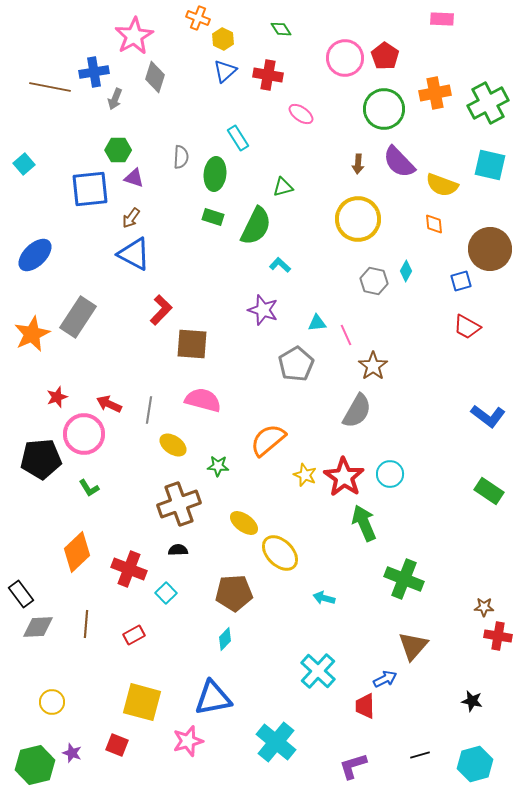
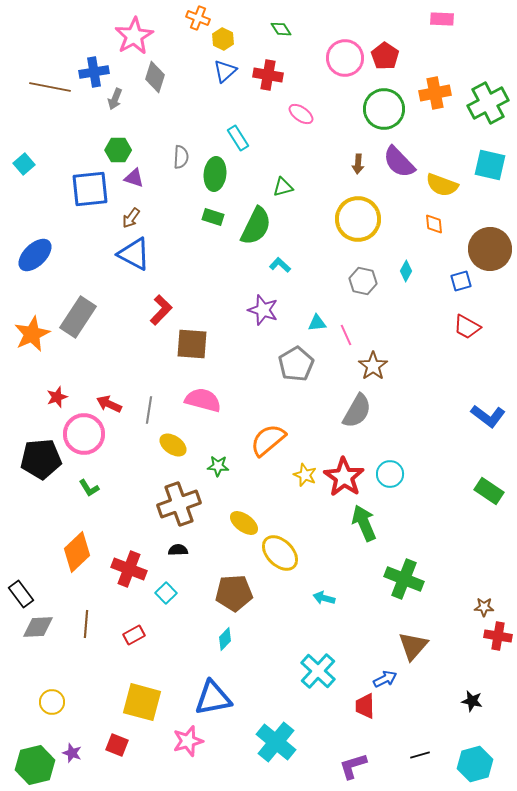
gray hexagon at (374, 281): moved 11 px left
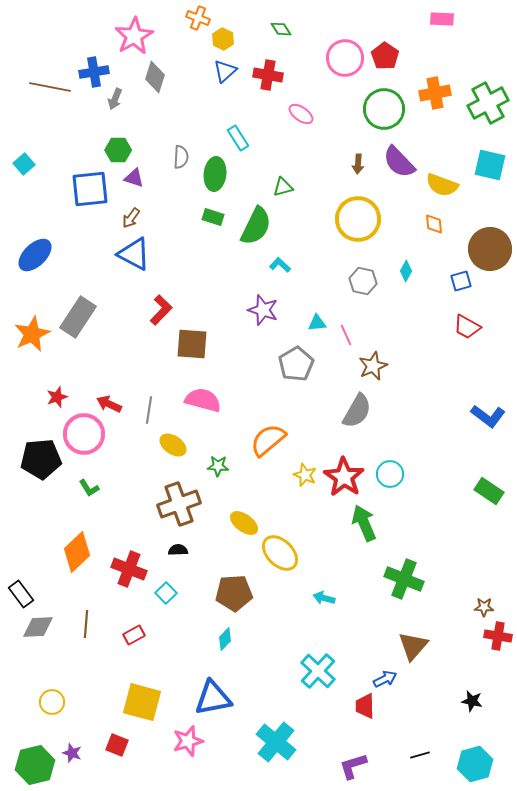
brown star at (373, 366): rotated 12 degrees clockwise
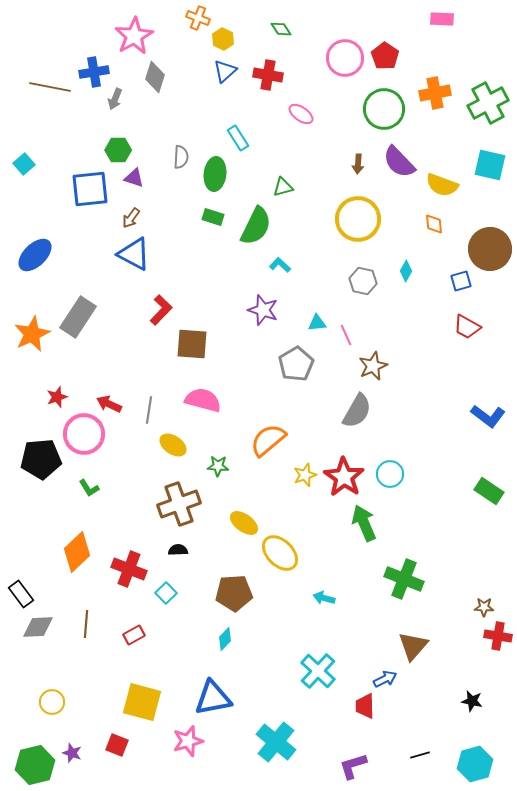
yellow star at (305, 475): rotated 30 degrees clockwise
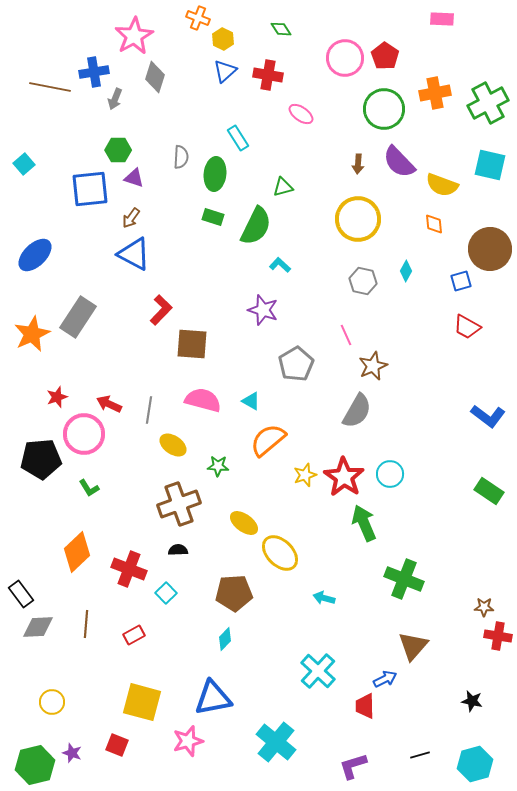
cyan triangle at (317, 323): moved 66 px left, 78 px down; rotated 36 degrees clockwise
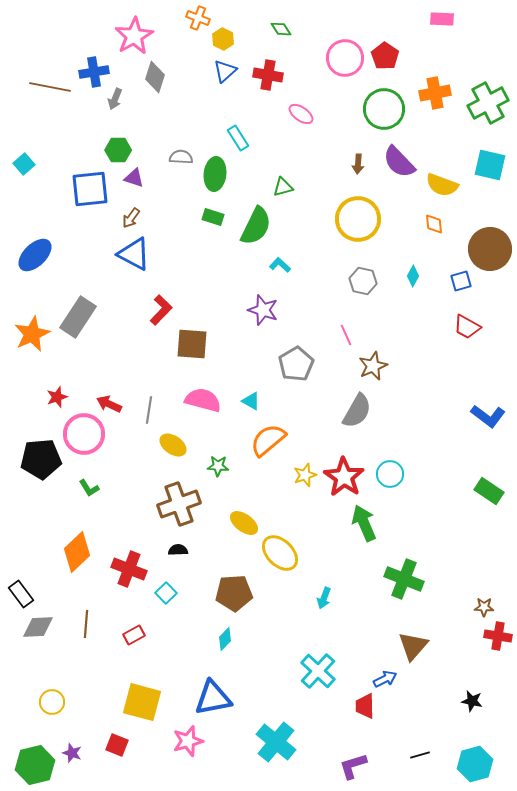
gray semicircle at (181, 157): rotated 90 degrees counterclockwise
cyan diamond at (406, 271): moved 7 px right, 5 px down
cyan arrow at (324, 598): rotated 85 degrees counterclockwise
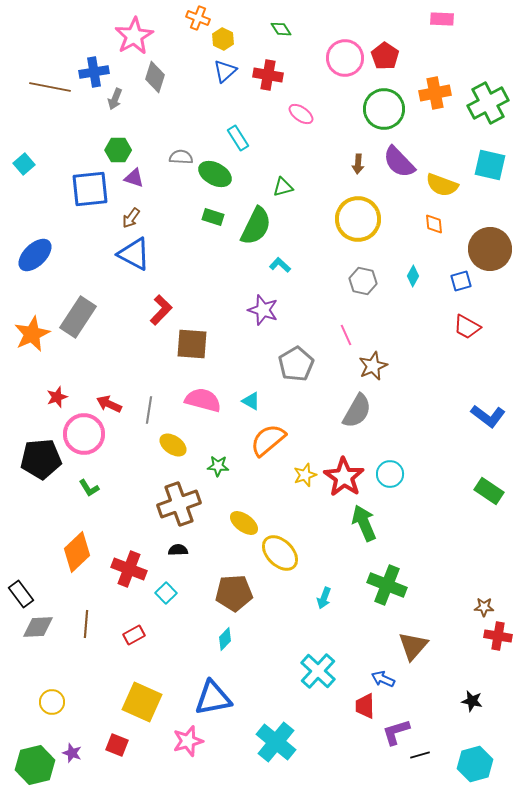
green ellipse at (215, 174): rotated 68 degrees counterclockwise
green cross at (404, 579): moved 17 px left, 6 px down
blue arrow at (385, 679): moved 2 px left; rotated 130 degrees counterclockwise
yellow square at (142, 702): rotated 9 degrees clockwise
purple L-shape at (353, 766): moved 43 px right, 34 px up
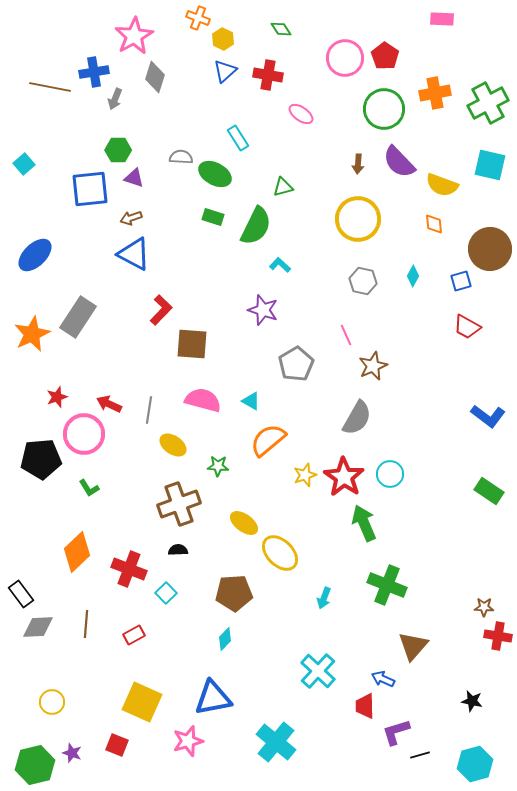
brown arrow at (131, 218): rotated 35 degrees clockwise
gray semicircle at (357, 411): moved 7 px down
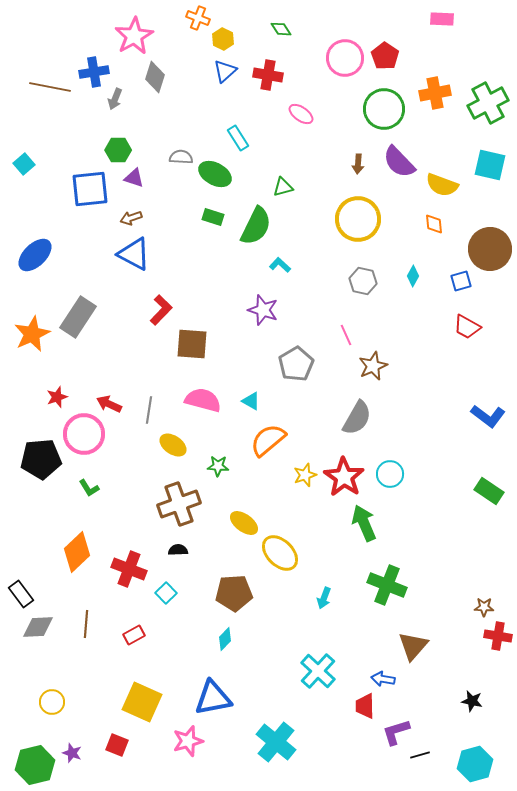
blue arrow at (383, 679): rotated 15 degrees counterclockwise
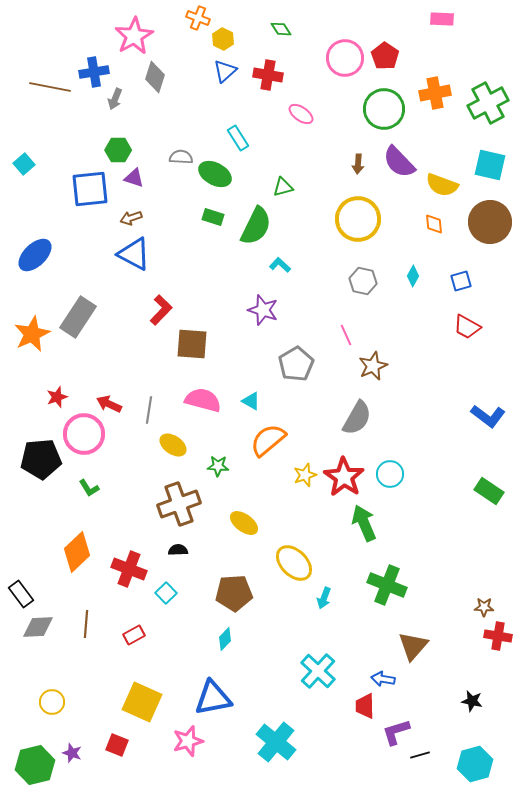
brown circle at (490, 249): moved 27 px up
yellow ellipse at (280, 553): moved 14 px right, 10 px down
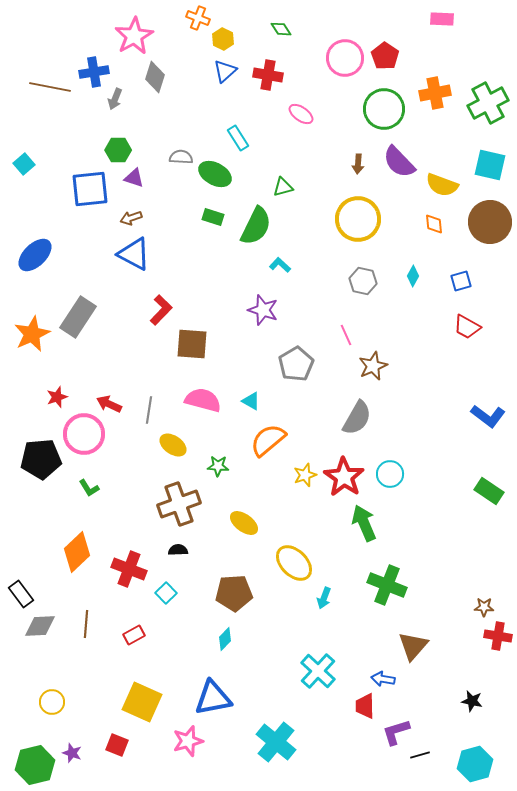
gray diamond at (38, 627): moved 2 px right, 1 px up
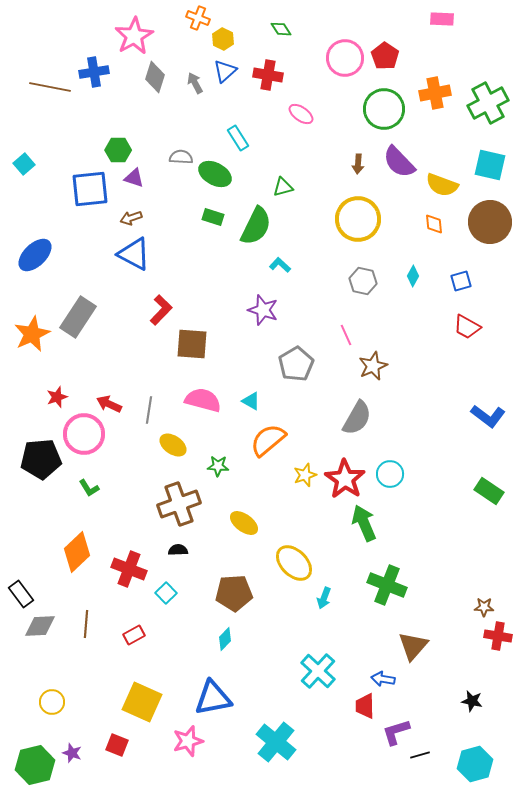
gray arrow at (115, 99): moved 80 px right, 16 px up; rotated 130 degrees clockwise
red star at (344, 477): moved 1 px right, 2 px down
